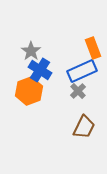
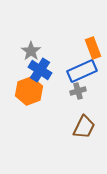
gray cross: rotated 28 degrees clockwise
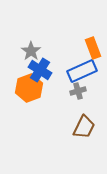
orange hexagon: moved 3 px up
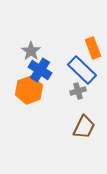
blue rectangle: moved 1 px up; rotated 68 degrees clockwise
orange hexagon: moved 2 px down
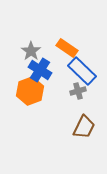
orange rectangle: moved 26 px left; rotated 35 degrees counterclockwise
blue rectangle: moved 1 px down
orange hexagon: moved 1 px right, 1 px down
